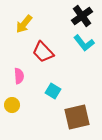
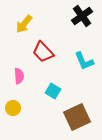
cyan L-shape: moved 18 px down; rotated 15 degrees clockwise
yellow circle: moved 1 px right, 3 px down
brown square: rotated 12 degrees counterclockwise
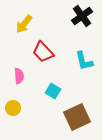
cyan L-shape: rotated 10 degrees clockwise
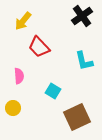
yellow arrow: moved 1 px left, 3 px up
red trapezoid: moved 4 px left, 5 px up
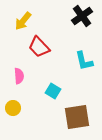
brown square: rotated 16 degrees clockwise
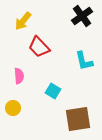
brown square: moved 1 px right, 2 px down
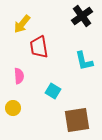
yellow arrow: moved 1 px left, 3 px down
red trapezoid: rotated 35 degrees clockwise
brown square: moved 1 px left, 1 px down
